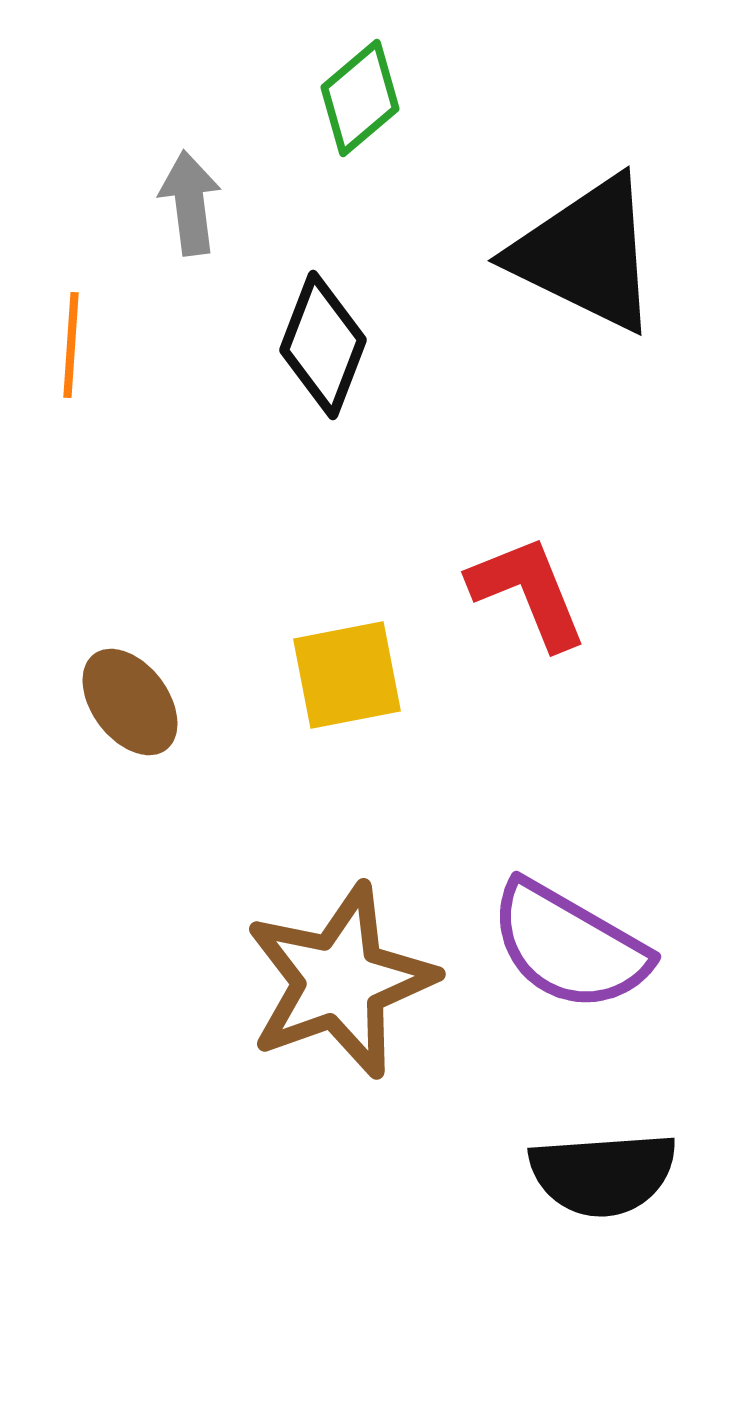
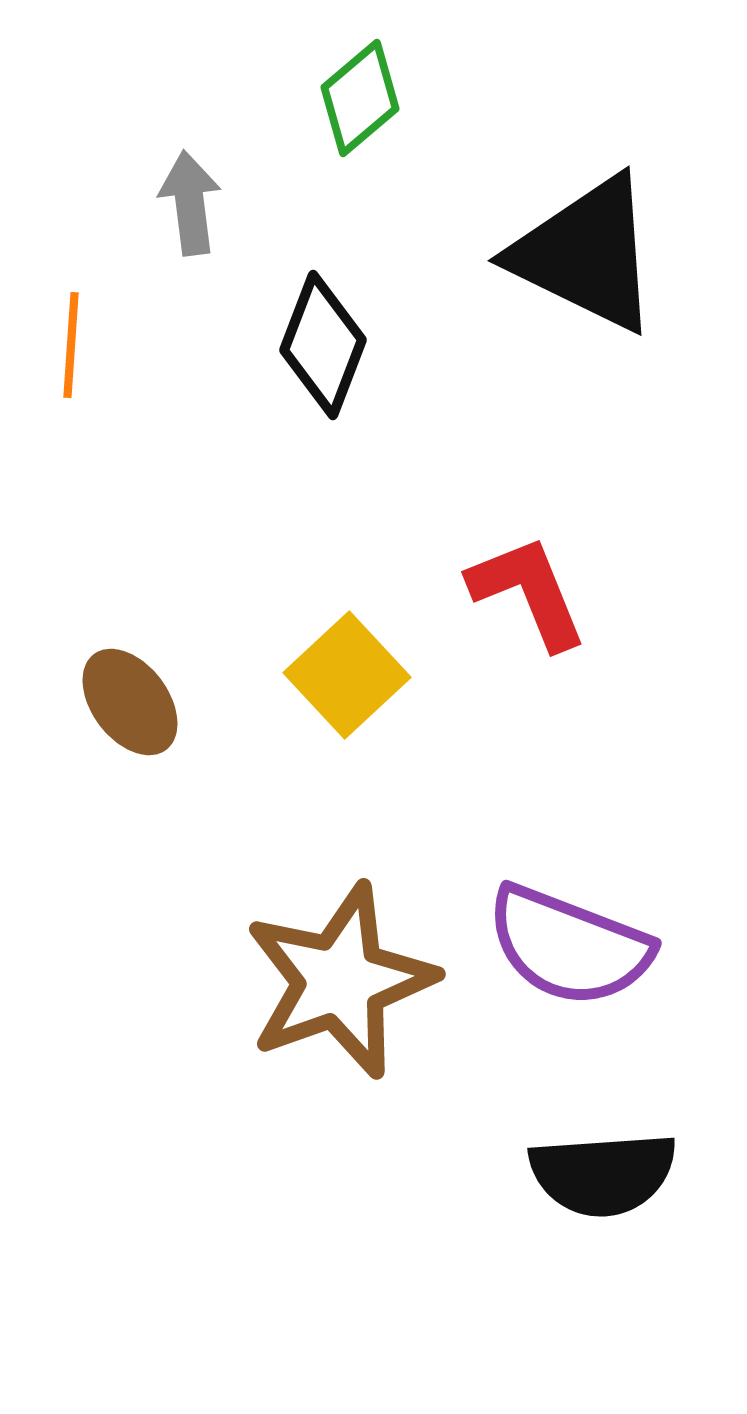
yellow square: rotated 32 degrees counterclockwise
purple semicircle: rotated 9 degrees counterclockwise
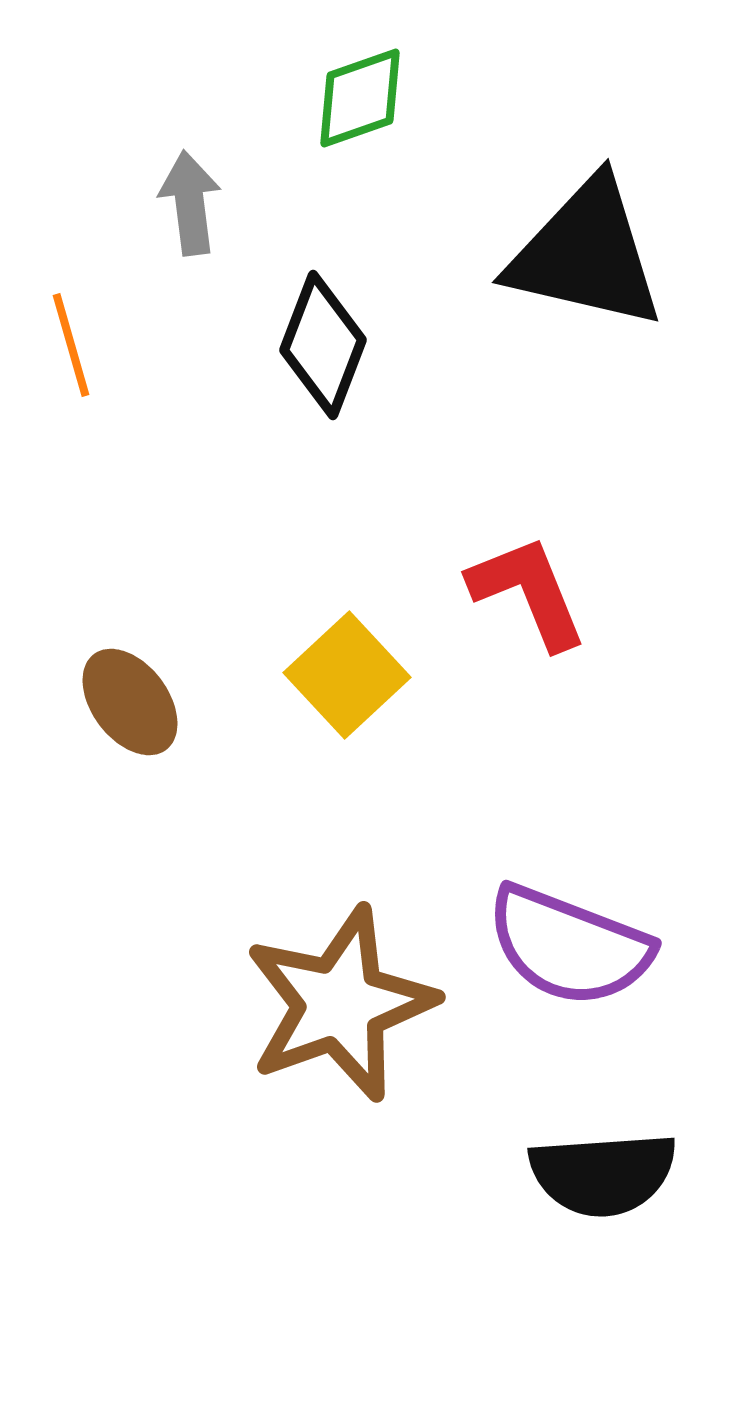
green diamond: rotated 21 degrees clockwise
black triangle: rotated 13 degrees counterclockwise
orange line: rotated 20 degrees counterclockwise
brown star: moved 23 px down
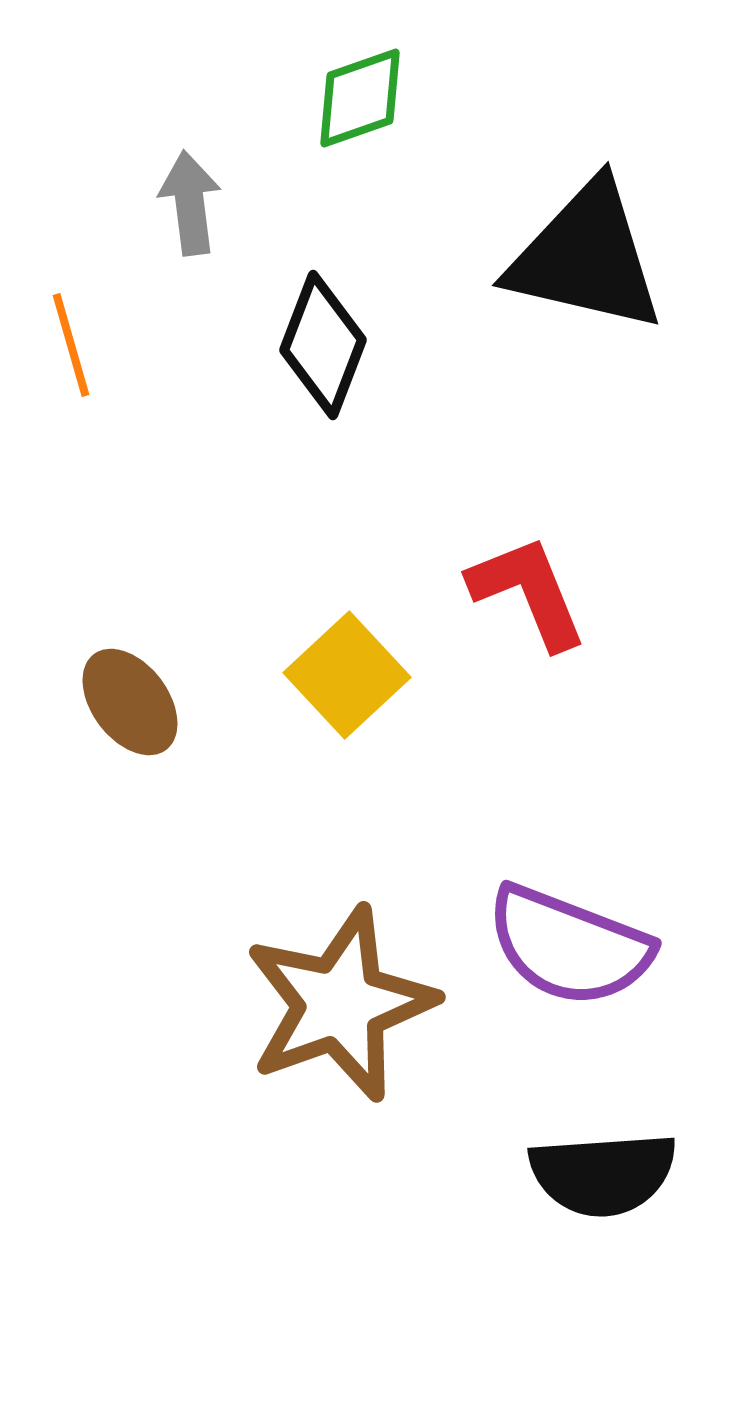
black triangle: moved 3 px down
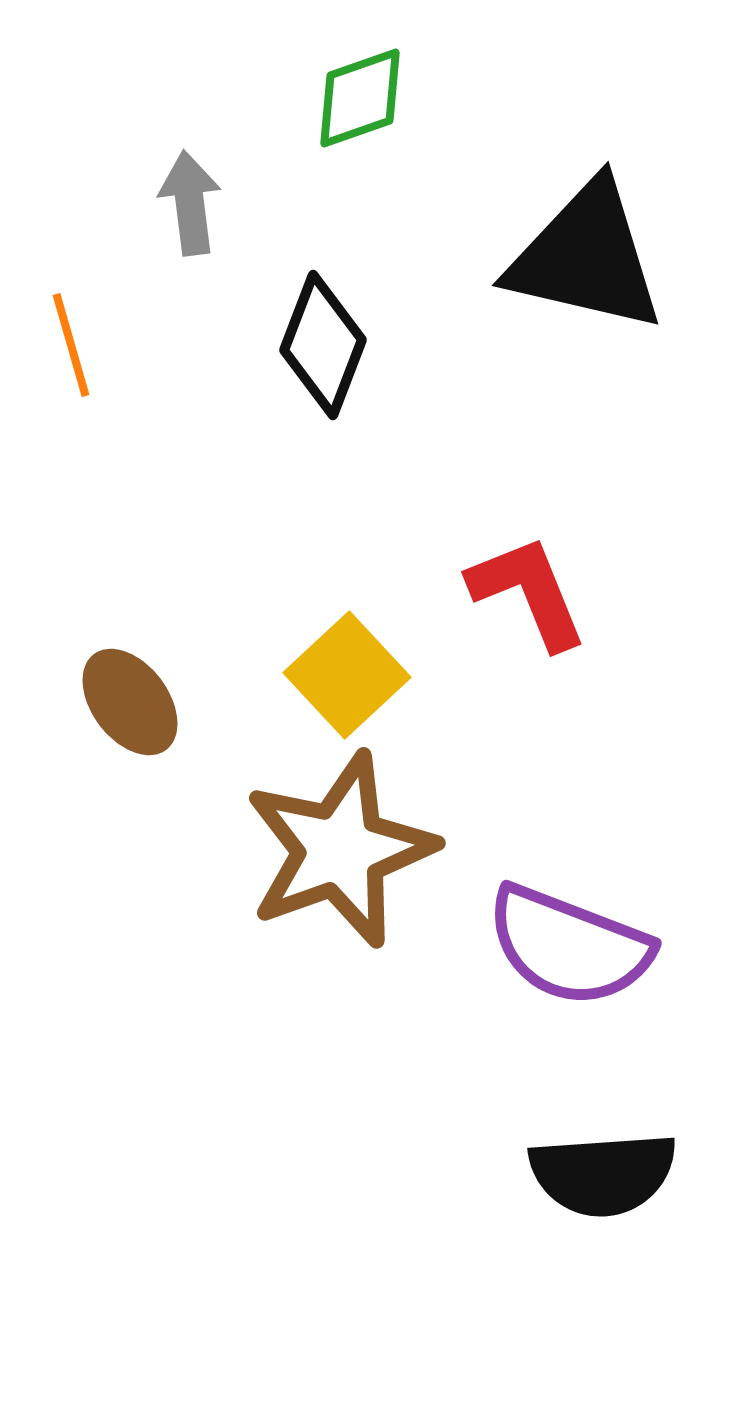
brown star: moved 154 px up
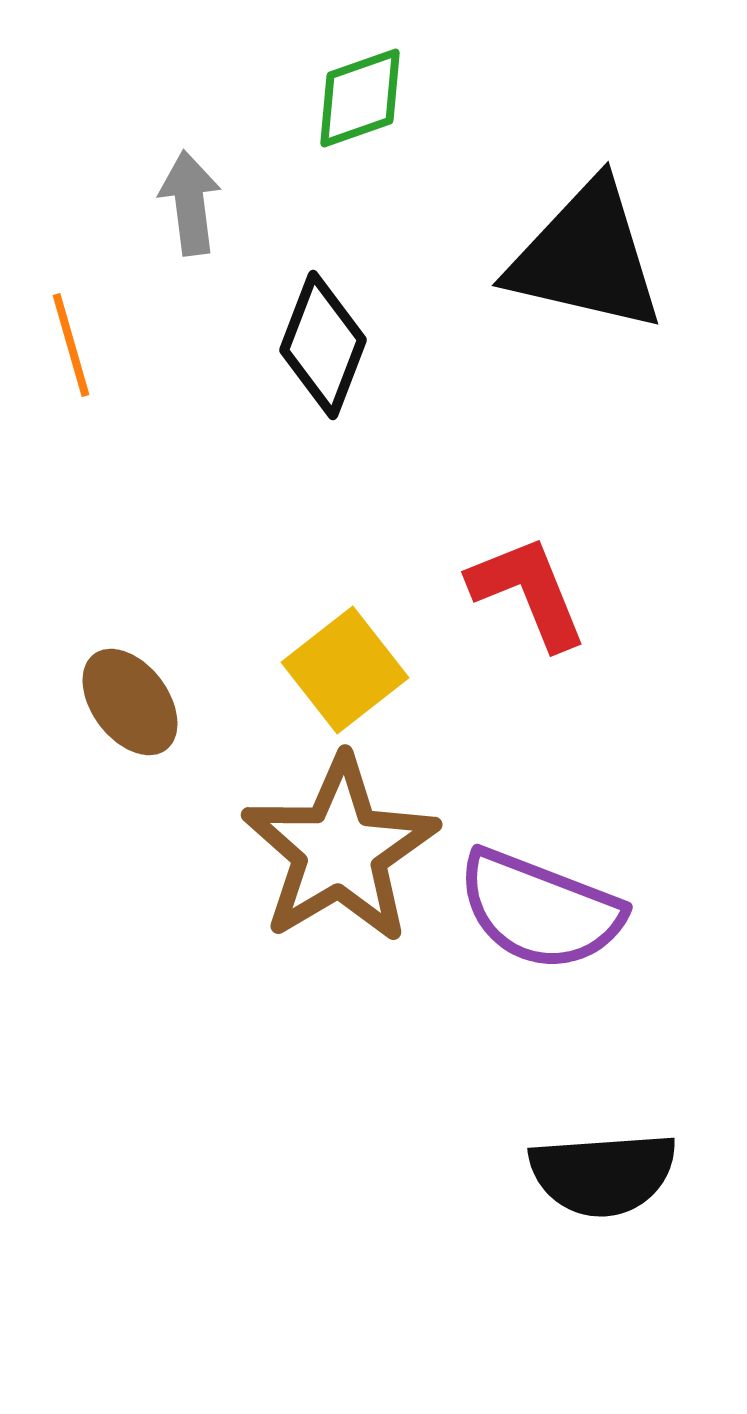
yellow square: moved 2 px left, 5 px up; rotated 5 degrees clockwise
brown star: rotated 11 degrees counterclockwise
purple semicircle: moved 29 px left, 36 px up
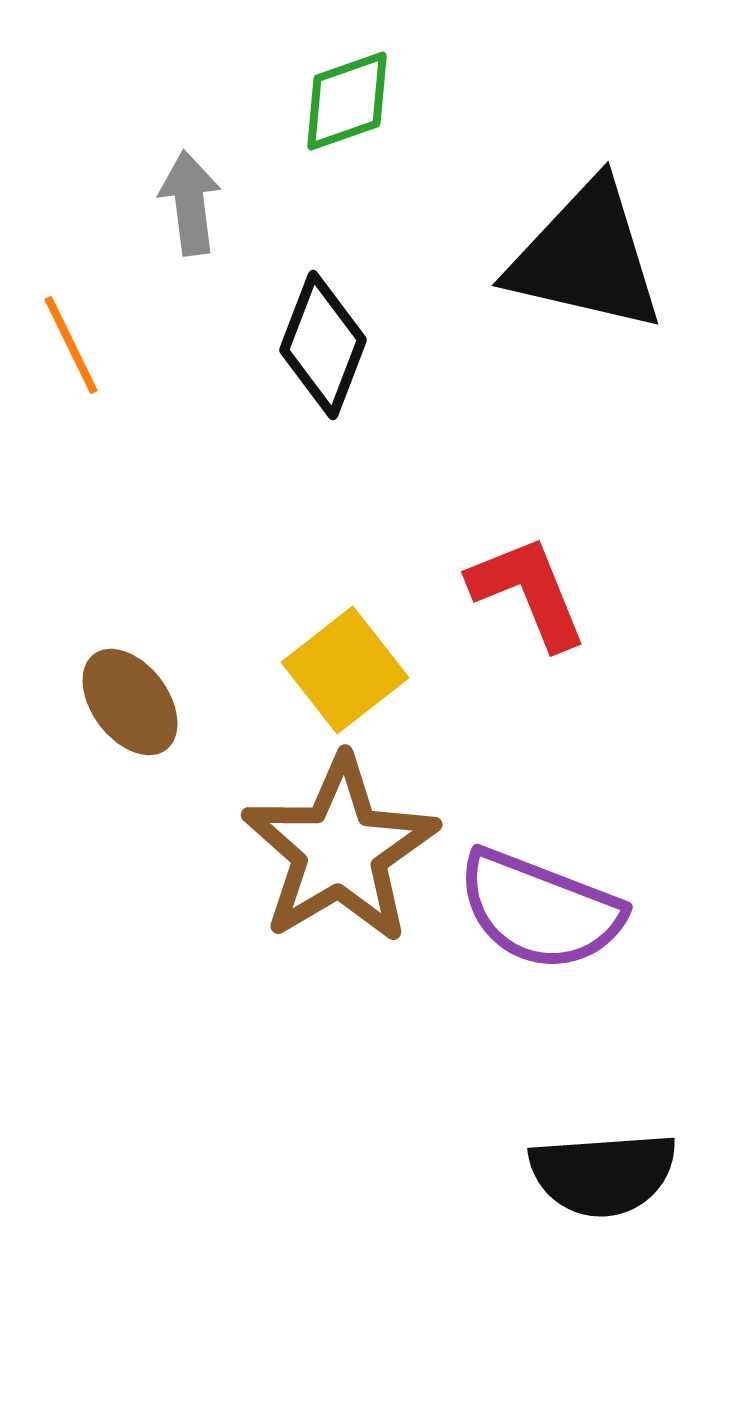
green diamond: moved 13 px left, 3 px down
orange line: rotated 10 degrees counterclockwise
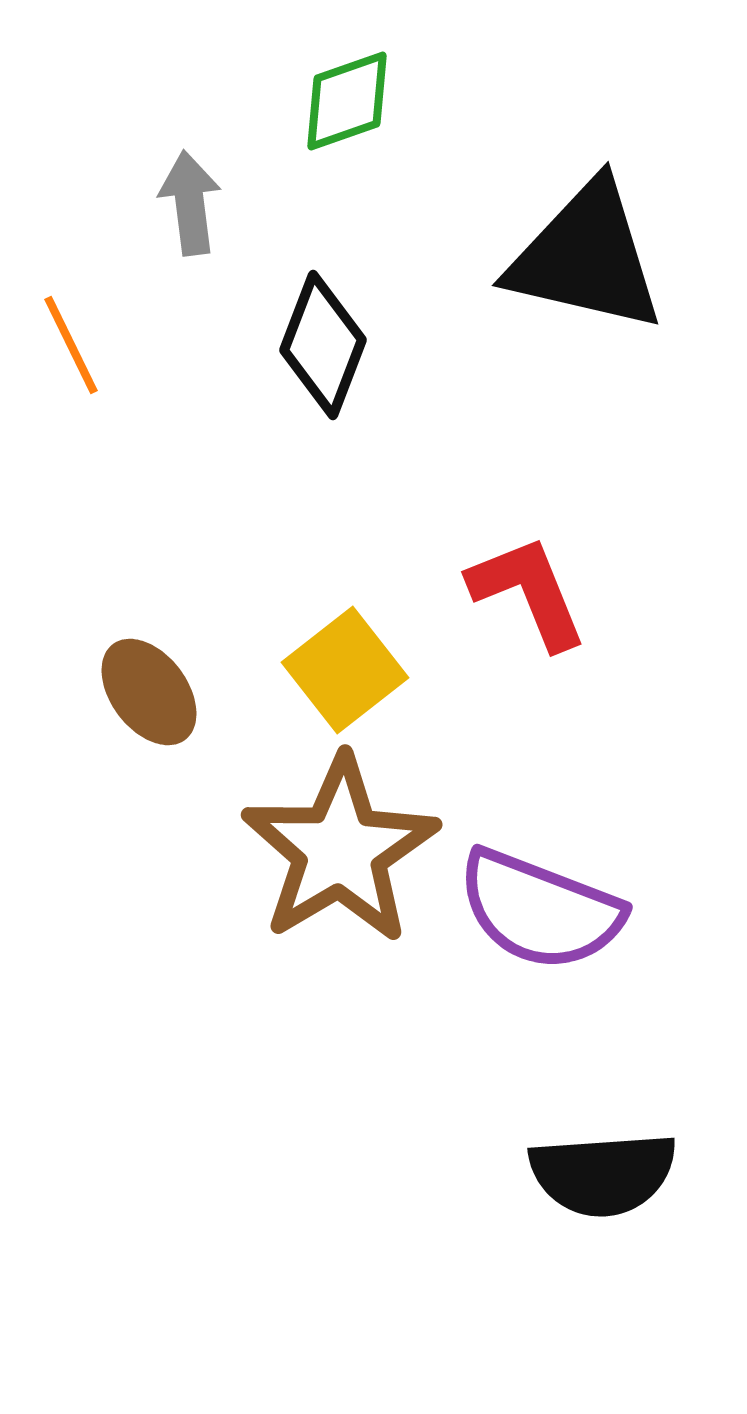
brown ellipse: moved 19 px right, 10 px up
